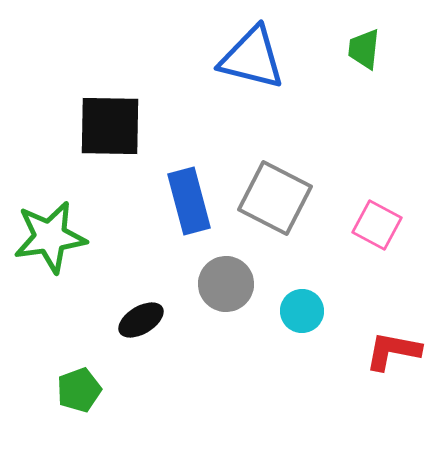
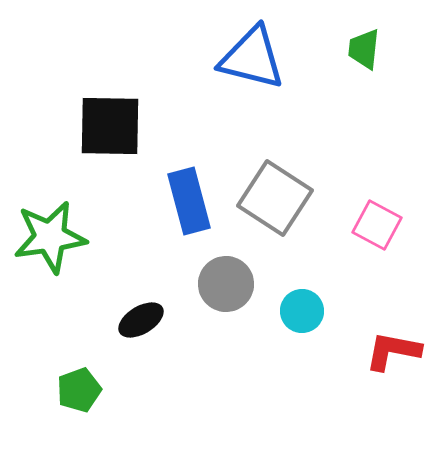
gray square: rotated 6 degrees clockwise
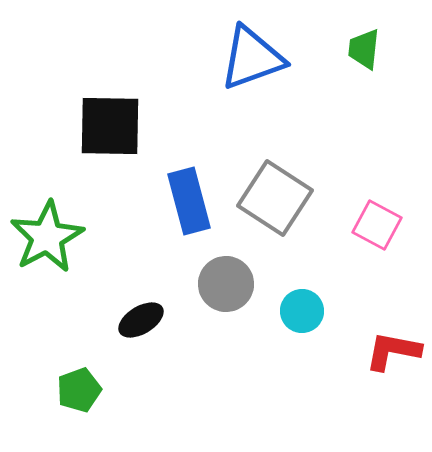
blue triangle: rotated 34 degrees counterclockwise
green star: moved 3 px left; rotated 20 degrees counterclockwise
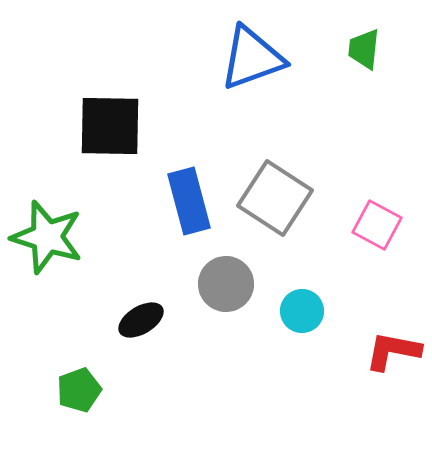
green star: rotated 26 degrees counterclockwise
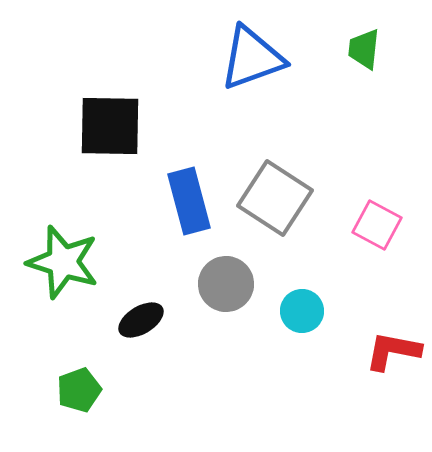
green star: moved 16 px right, 25 px down
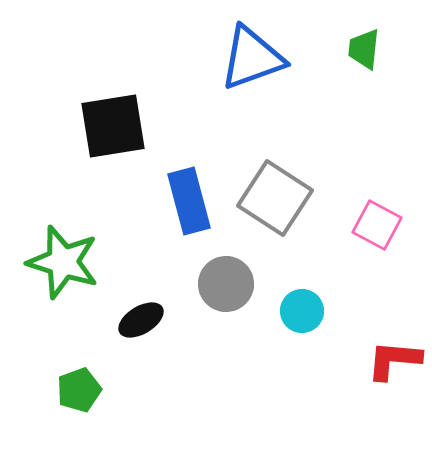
black square: moved 3 px right; rotated 10 degrees counterclockwise
red L-shape: moved 1 px right, 9 px down; rotated 6 degrees counterclockwise
